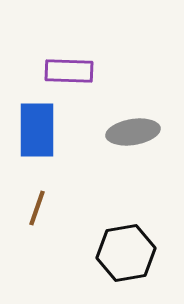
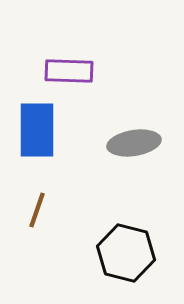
gray ellipse: moved 1 px right, 11 px down
brown line: moved 2 px down
black hexagon: rotated 24 degrees clockwise
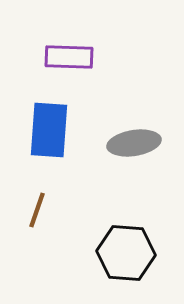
purple rectangle: moved 14 px up
blue rectangle: moved 12 px right; rotated 4 degrees clockwise
black hexagon: rotated 10 degrees counterclockwise
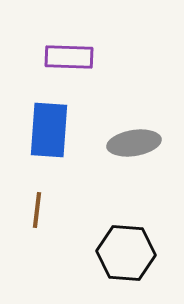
brown line: rotated 12 degrees counterclockwise
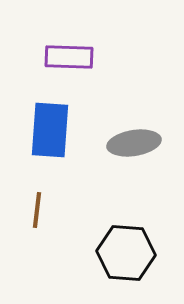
blue rectangle: moved 1 px right
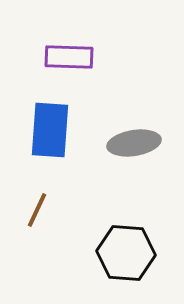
brown line: rotated 18 degrees clockwise
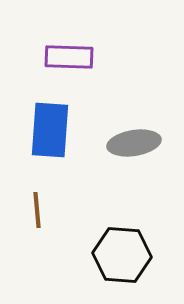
brown line: rotated 30 degrees counterclockwise
black hexagon: moved 4 px left, 2 px down
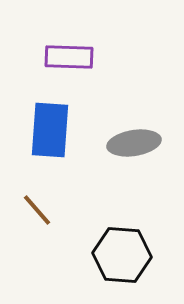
brown line: rotated 36 degrees counterclockwise
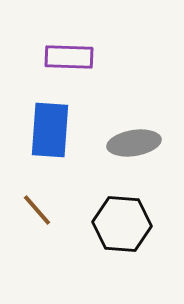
black hexagon: moved 31 px up
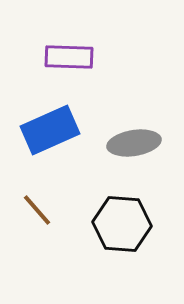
blue rectangle: rotated 62 degrees clockwise
